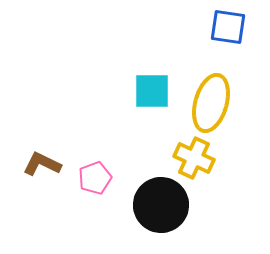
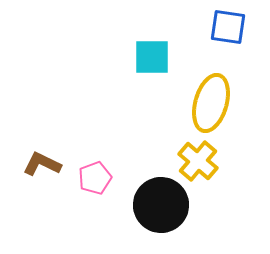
cyan square: moved 34 px up
yellow cross: moved 4 px right, 3 px down; rotated 15 degrees clockwise
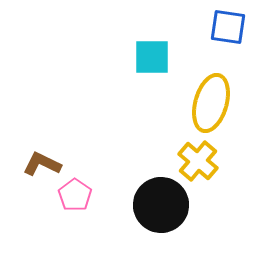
pink pentagon: moved 20 px left, 17 px down; rotated 16 degrees counterclockwise
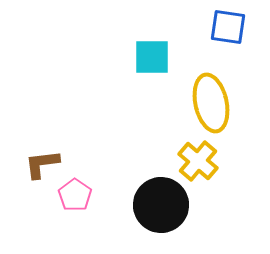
yellow ellipse: rotated 28 degrees counterclockwise
brown L-shape: rotated 33 degrees counterclockwise
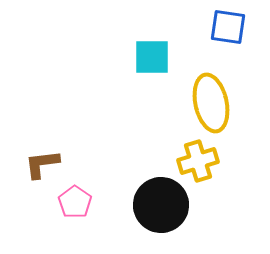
yellow cross: rotated 33 degrees clockwise
pink pentagon: moved 7 px down
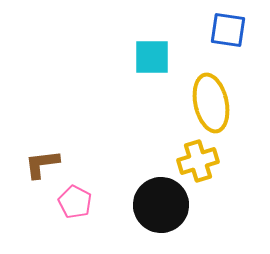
blue square: moved 3 px down
pink pentagon: rotated 8 degrees counterclockwise
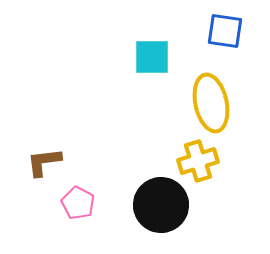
blue square: moved 3 px left, 1 px down
brown L-shape: moved 2 px right, 2 px up
pink pentagon: moved 3 px right, 1 px down
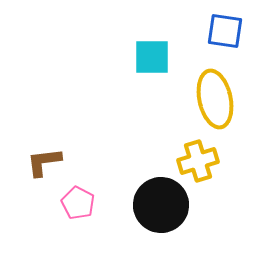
yellow ellipse: moved 4 px right, 4 px up
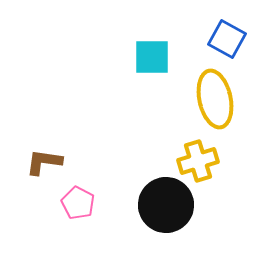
blue square: moved 2 px right, 8 px down; rotated 21 degrees clockwise
brown L-shape: rotated 15 degrees clockwise
black circle: moved 5 px right
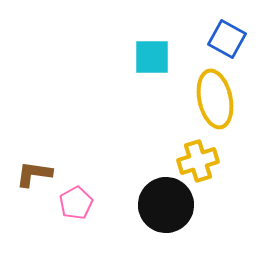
brown L-shape: moved 10 px left, 12 px down
pink pentagon: moved 2 px left; rotated 16 degrees clockwise
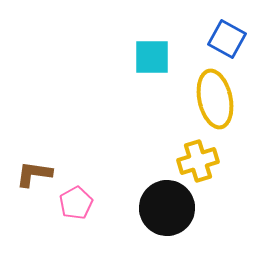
black circle: moved 1 px right, 3 px down
